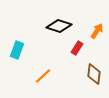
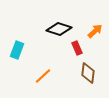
black diamond: moved 3 px down
orange arrow: moved 2 px left; rotated 14 degrees clockwise
red rectangle: rotated 56 degrees counterclockwise
brown diamond: moved 6 px left, 1 px up
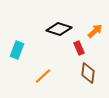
red rectangle: moved 2 px right
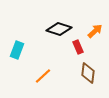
red rectangle: moved 1 px left, 1 px up
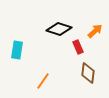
cyan rectangle: rotated 12 degrees counterclockwise
orange line: moved 5 px down; rotated 12 degrees counterclockwise
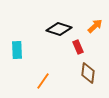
orange arrow: moved 5 px up
cyan rectangle: rotated 12 degrees counterclockwise
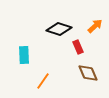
cyan rectangle: moved 7 px right, 5 px down
brown diamond: rotated 30 degrees counterclockwise
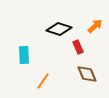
brown diamond: moved 1 px left, 1 px down
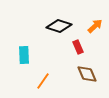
black diamond: moved 3 px up
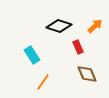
cyan rectangle: moved 8 px right; rotated 30 degrees counterclockwise
orange line: moved 1 px down
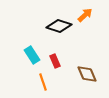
orange arrow: moved 10 px left, 11 px up
red rectangle: moved 23 px left, 14 px down
orange line: rotated 54 degrees counterclockwise
